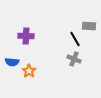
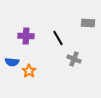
gray rectangle: moved 1 px left, 3 px up
black line: moved 17 px left, 1 px up
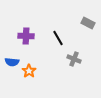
gray rectangle: rotated 24 degrees clockwise
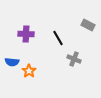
gray rectangle: moved 2 px down
purple cross: moved 2 px up
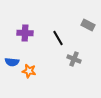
purple cross: moved 1 px left, 1 px up
orange star: rotated 24 degrees counterclockwise
